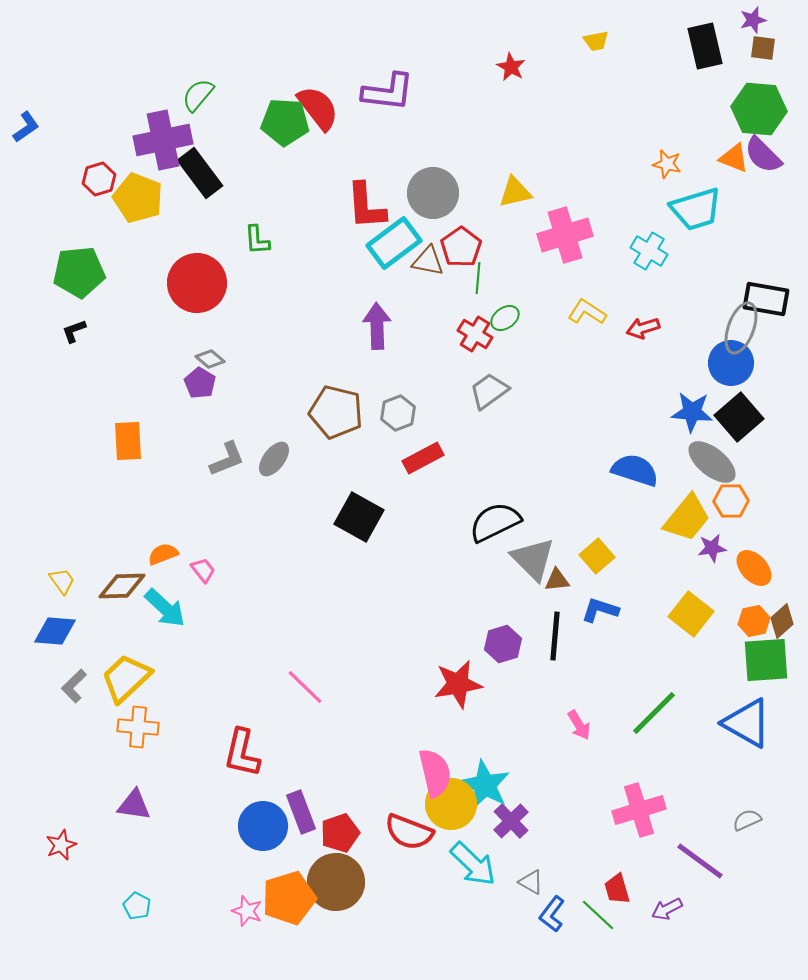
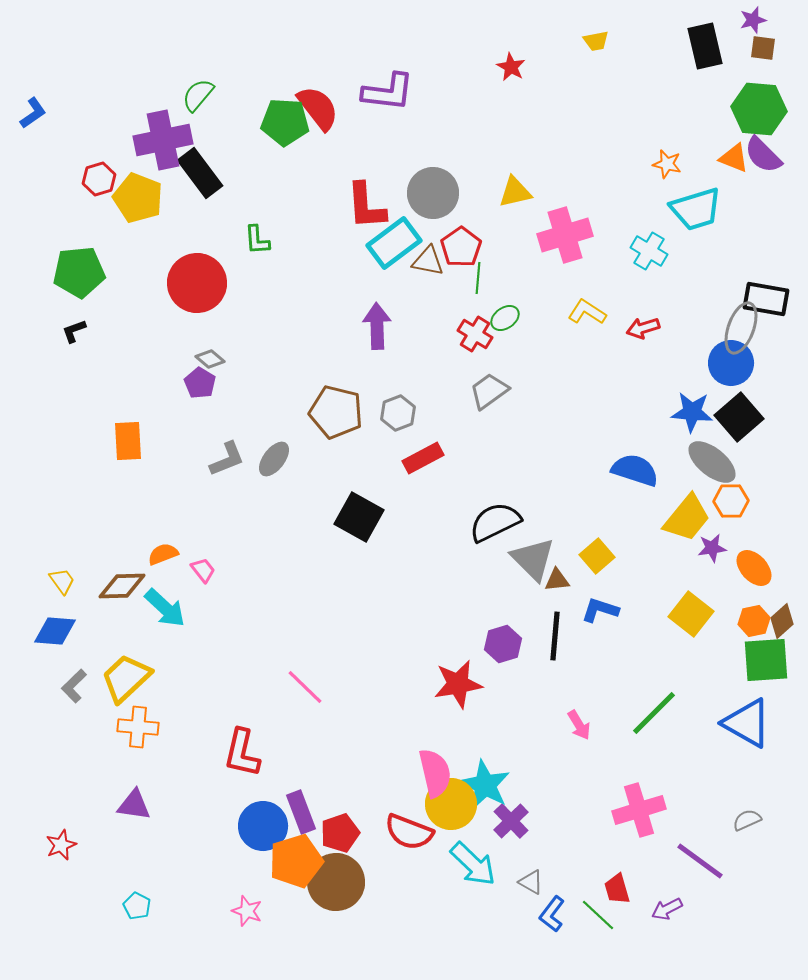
blue L-shape at (26, 127): moved 7 px right, 14 px up
orange pentagon at (289, 898): moved 7 px right, 37 px up
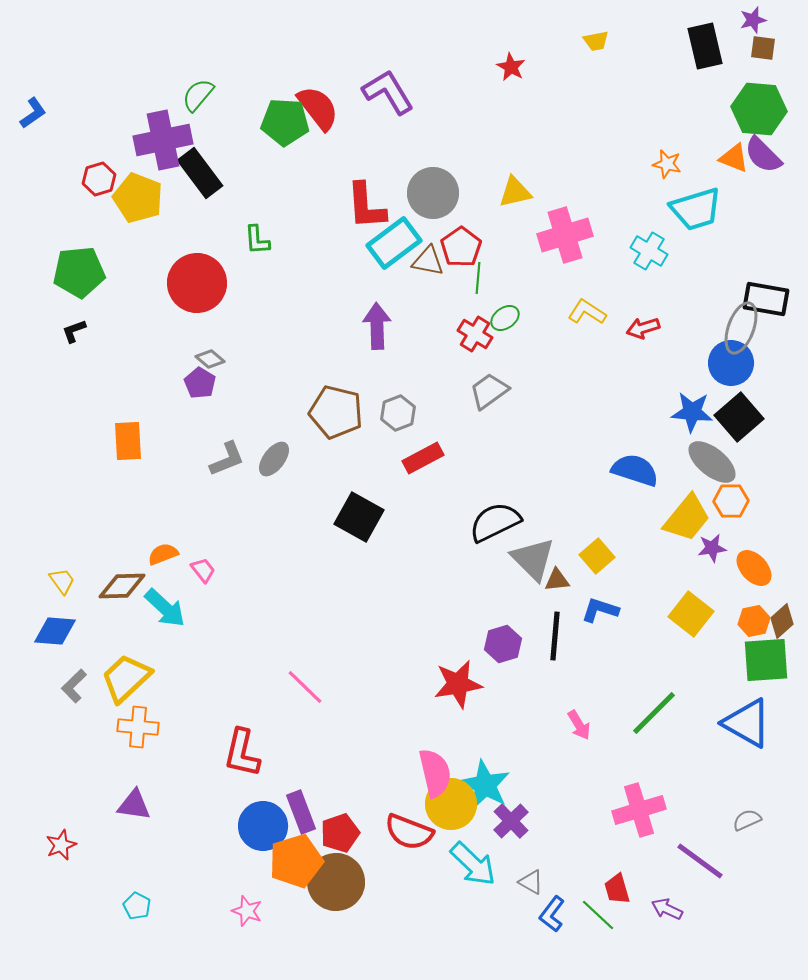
purple L-shape at (388, 92): rotated 128 degrees counterclockwise
purple arrow at (667, 909): rotated 52 degrees clockwise
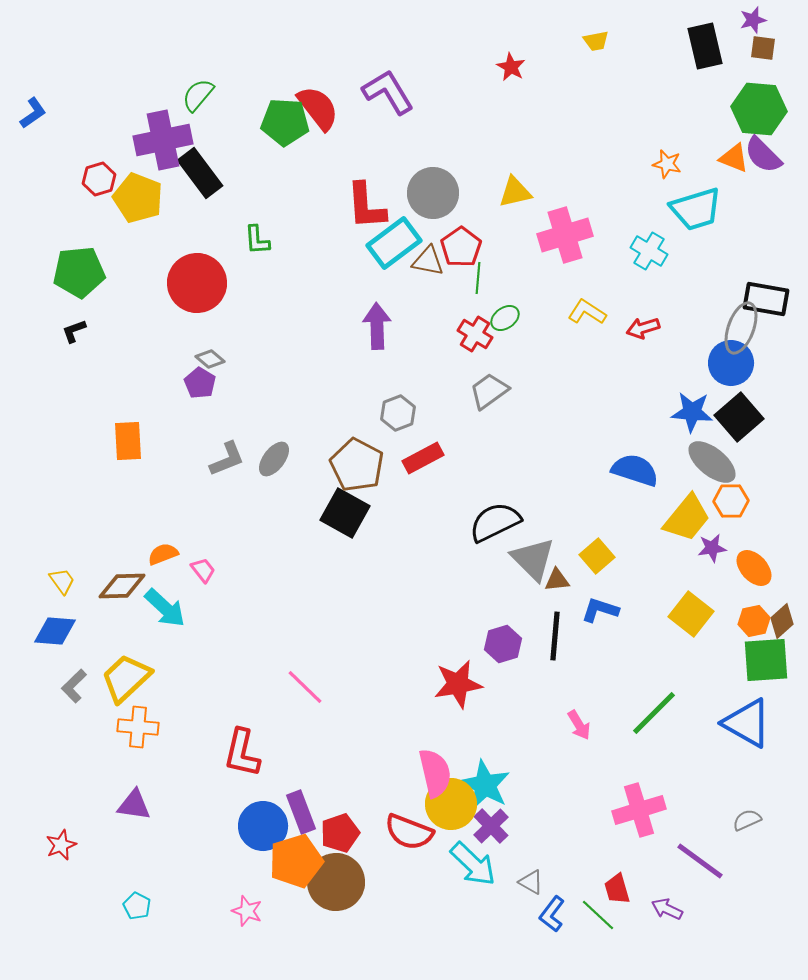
brown pentagon at (336, 412): moved 21 px right, 53 px down; rotated 14 degrees clockwise
black square at (359, 517): moved 14 px left, 4 px up
purple cross at (511, 821): moved 20 px left, 5 px down
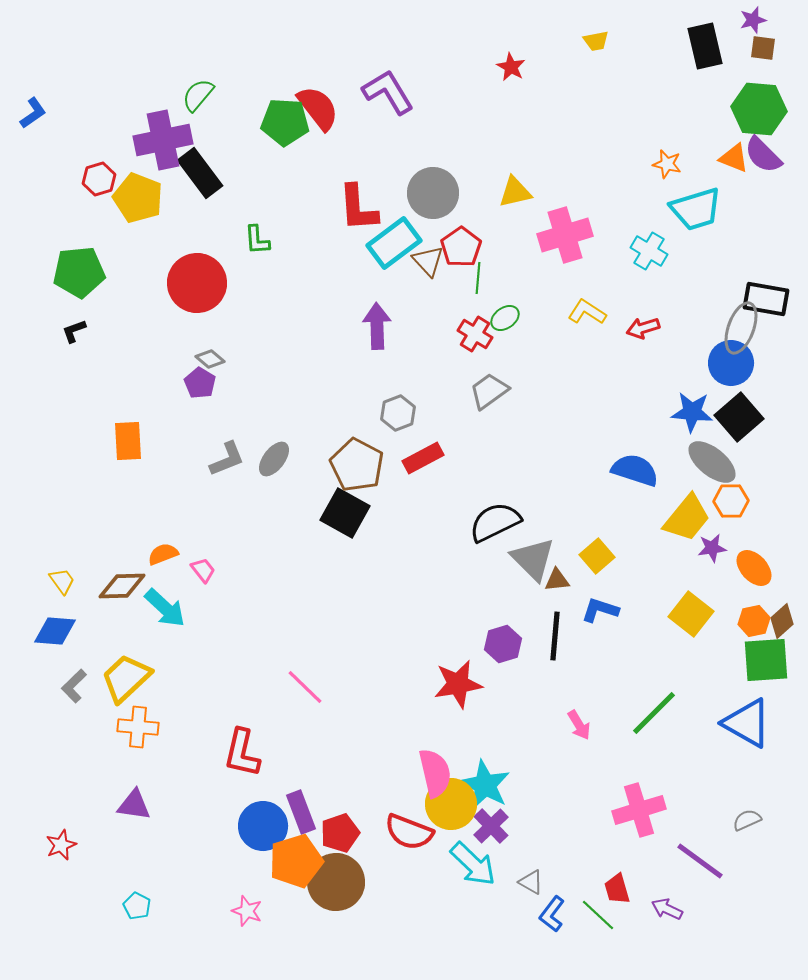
red L-shape at (366, 206): moved 8 px left, 2 px down
brown triangle at (428, 261): rotated 36 degrees clockwise
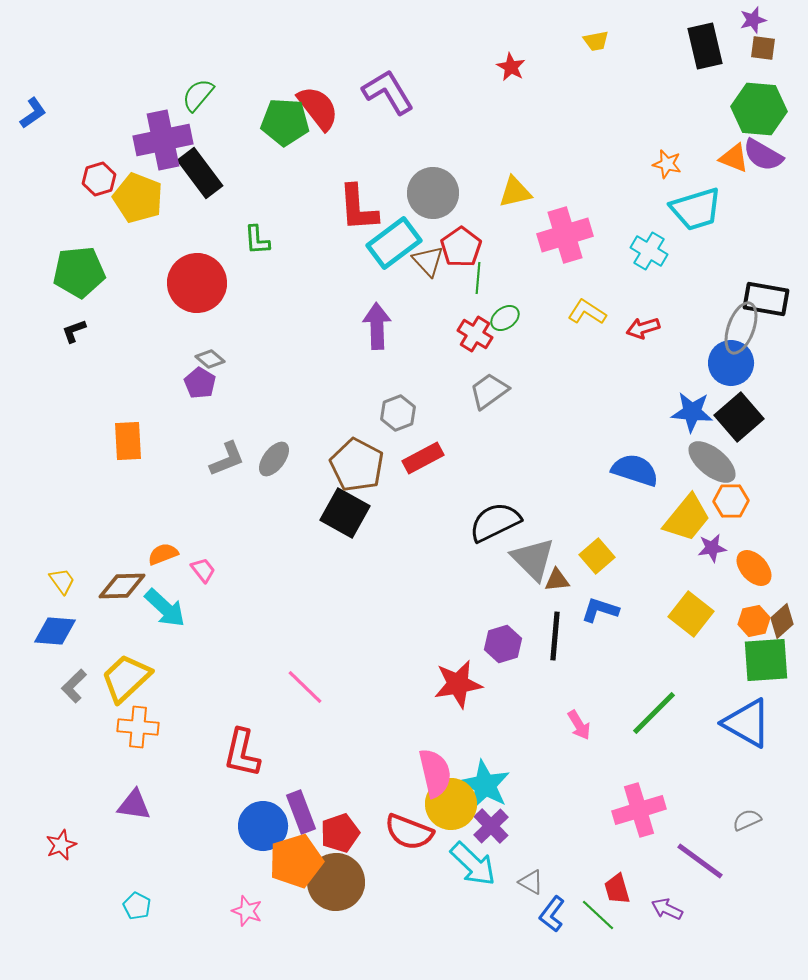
purple semicircle at (763, 155): rotated 15 degrees counterclockwise
